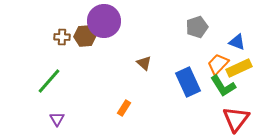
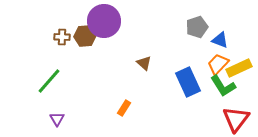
blue triangle: moved 17 px left, 2 px up
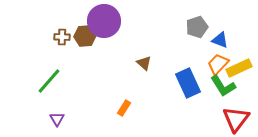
blue rectangle: moved 1 px down
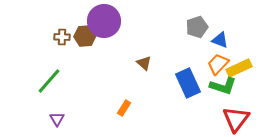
green L-shape: rotated 40 degrees counterclockwise
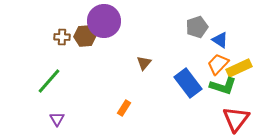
blue triangle: rotated 12 degrees clockwise
brown triangle: rotated 28 degrees clockwise
blue rectangle: rotated 12 degrees counterclockwise
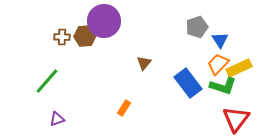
blue triangle: rotated 24 degrees clockwise
green line: moved 2 px left
purple triangle: rotated 42 degrees clockwise
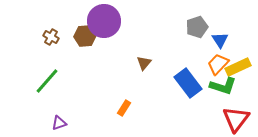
brown cross: moved 11 px left; rotated 28 degrees clockwise
yellow rectangle: moved 1 px left, 1 px up
purple triangle: moved 2 px right, 4 px down
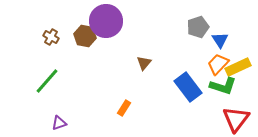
purple circle: moved 2 px right
gray pentagon: moved 1 px right
brown hexagon: rotated 15 degrees clockwise
blue rectangle: moved 4 px down
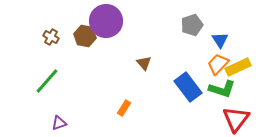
gray pentagon: moved 6 px left, 2 px up
brown triangle: rotated 21 degrees counterclockwise
green L-shape: moved 1 px left, 3 px down
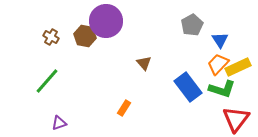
gray pentagon: rotated 10 degrees counterclockwise
